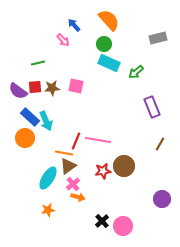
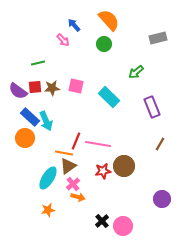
cyan rectangle: moved 34 px down; rotated 20 degrees clockwise
pink line: moved 4 px down
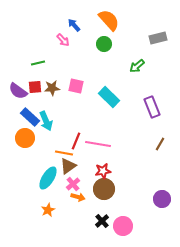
green arrow: moved 1 px right, 6 px up
brown circle: moved 20 px left, 23 px down
orange star: rotated 16 degrees counterclockwise
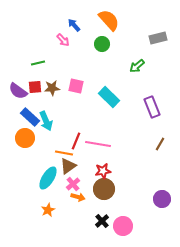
green circle: moved 2 px left
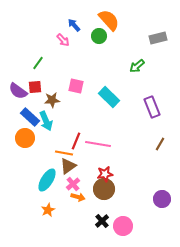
green circle: moved 3 px left, 8 px up
green line: rotated 40 degrees counterclockwise
brown star: moved 12 px down
red star: moved 2 px right, 3 px down
cyan ellipse: moved 1 px left, 2 px down
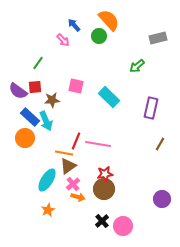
purple rectangle: moved 1 px left, 1 px down; rotated 35 degrees clockwise
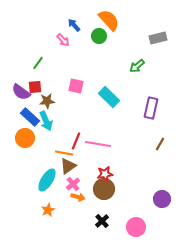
purple semicircle: moved 3 px right, 1 px down
brown star: moved 5 px left, 1 px down
pink circle: moved 13 px right, 1 px down
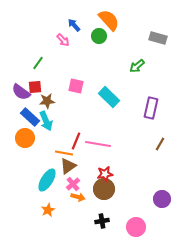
gray rectangle: rotated 30 degrees clockwise
black cross: rotated 32 degrees clockwise
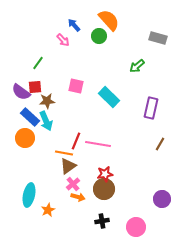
cyan ellipse: moved 18 px left, 15 px down; rotated 20 degrees counterclockwise
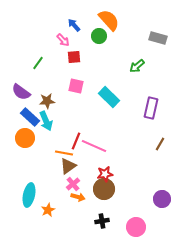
red square: moved 39 px right, 30 px up
pink line: moved 4 px left, 2 px down; rotated 15 degrees clockwise
